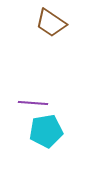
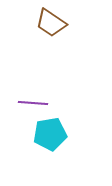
cyan pentagon: moved 4 px right, 3 px down
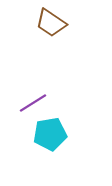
purple line: rotated 36 degrees counterclockwise
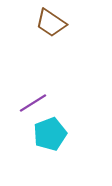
cyan pentagon: rotated 12 degrees counterclockwise
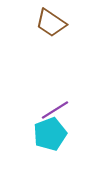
purple line: moved 22 px right, 7 px down
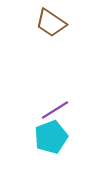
cyan pentagon: moved 1 px right, 3 px down
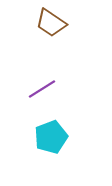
purple line: moved 13 px left, 21 px up
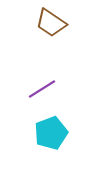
cyan pentagon: moved 4 px up
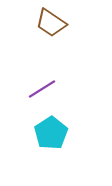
cyan pentagon: rotated 12 degrees counterclockwise
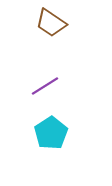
purple line: moved 3 px right, 3 px up
